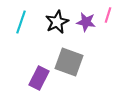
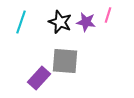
black star: moved 3 px right; rotated 25 degrees counterclockwise
gray square: moved 4 px left, 1 px up; rotated 16 degrees counterclockwise
purple rectangle: rotated 15 degrees clockwise
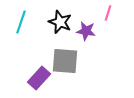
pink line: moved 2 px up
purple star: moved 9 px down
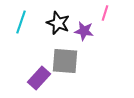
pink line: moved 3 px left
black star: moved 2 px left, 1 px down
purple star: moved 2 px left
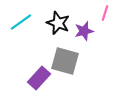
cyan line: rotated 35 degrees clockwise
purple star: rotated 24 degrees counterclockwise
gray square: rotated 12 degrees clockwise
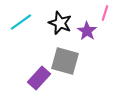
black star: moved 2 px right
purple star: moved 3 px right; rotated 24 degrees counterclockwise
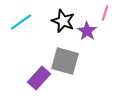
black star: moved 3 px right, 2 px up
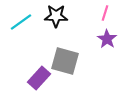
black star: moved 7 px left, 5 px up; rotated 20 degrees counterclockwise
purple star: moved 20 px right, 8 px down
